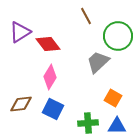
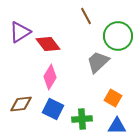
green cross: moved 6 px left, 4 px up
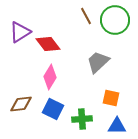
green circle: moved 3 px left, 16 px up
orange square: moved 2 px left; rotated 18 degrees counterclockwise
